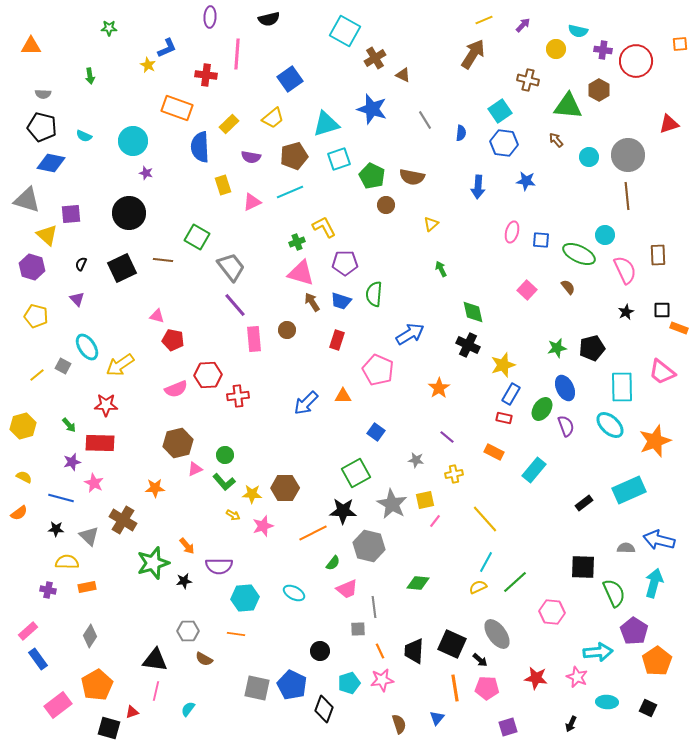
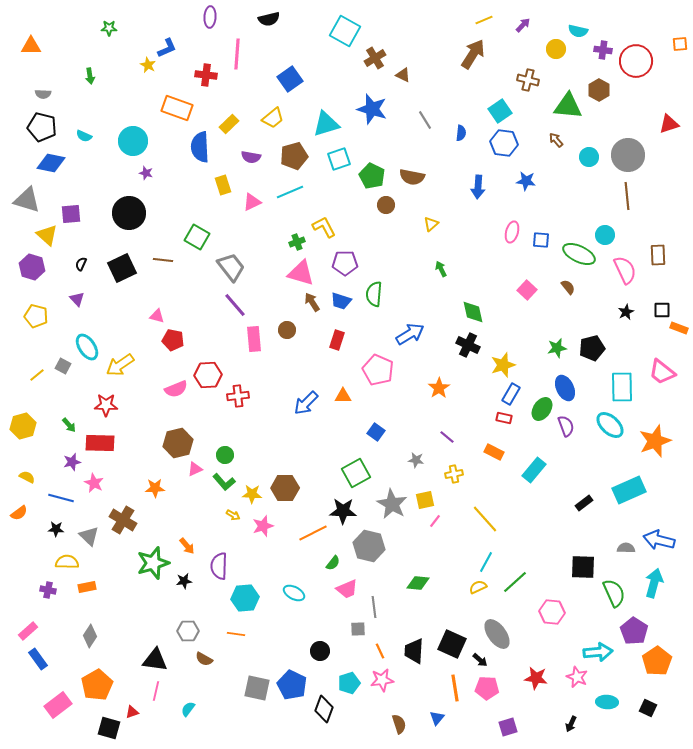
yellow semicircle at (24, 477): moved 3 px right
purple semicircle at (219, 566): rotated 92 degrees clockwise
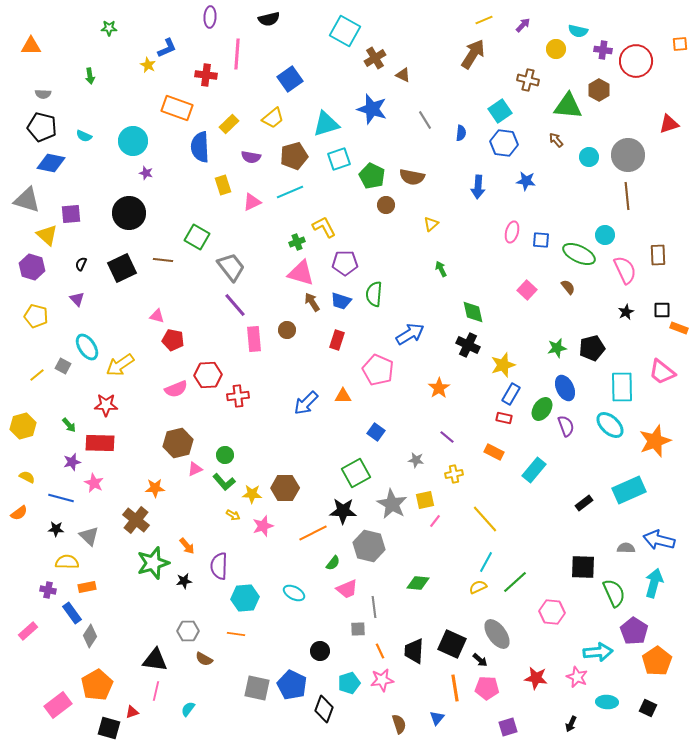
brown cross at (123, 520): moved 13 px right; rotated 8 degrees clockwise
blue rectangle at (38, 659): moved 34 px right, 46 px up
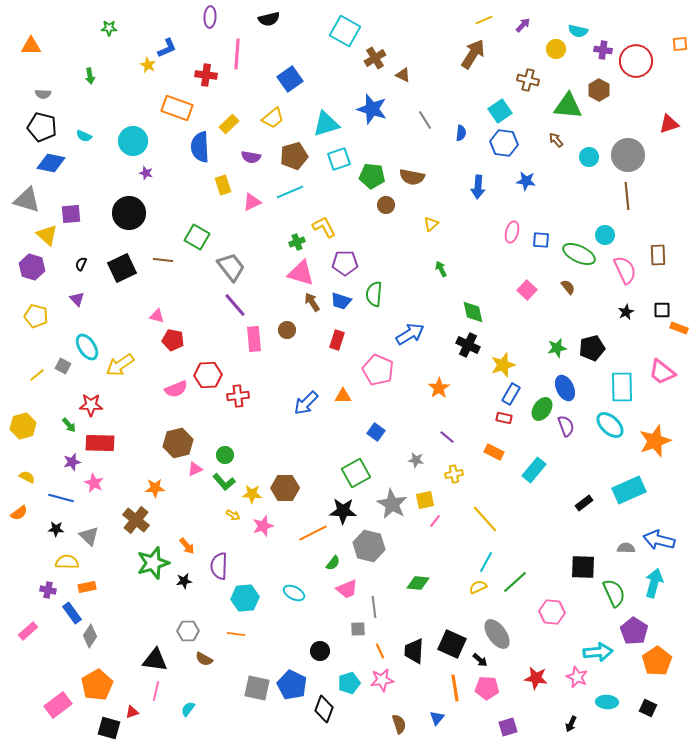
green pentagon at (372, 176): rotated 20 degrees counterclockwise
red star at (106, 405): moved 15 px left
